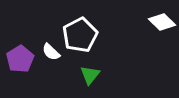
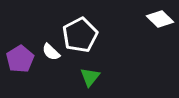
white diamond: moved 2 px left, 3 px up
green triangle: moved 2 px down
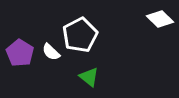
purple pentagon: moved 6 px up; rotated 8 degrees counterclockwise
green triangle: moved 1 px left; rotated 30 degrees counterclockwise
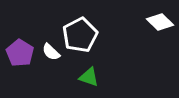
white diamond: moved 3 px down
green triangle: rotated 20 degrees counterclockwise
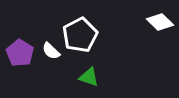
white semicircle: moved 1 px up
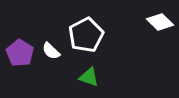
white pentagon: moved 6 px right
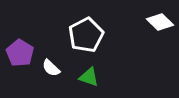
white semicircle: moved 17 px down
